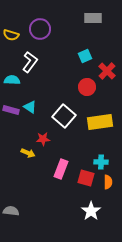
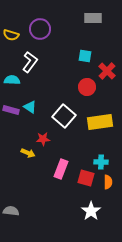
cyan square: rotated 32 degrees clockwise
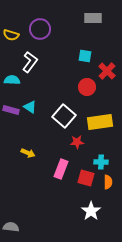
red star: moved 34 px right, 3 px down
gray semicircle: moved 16 px down
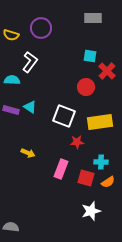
purple circle: moved 1 px right, 1 px up
cyan square: moved 5 px right
red circle: moved 1 px left
white square: rotated 20 degrees counterclockwise
orange semicircle: rotated 56 degrees clockwise
white star: rotated 18 degrees clockwise
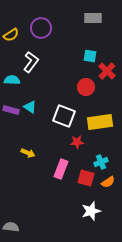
yellow semicircle: rotated 49 degrees counterclockwise
white L-shape: moved 1 px right
cyan cross: rotated 24 degrees counterclockwise
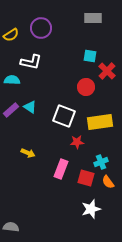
white L-shape: rotated 65 degrees clockwise
purple rectangle: rotated 56 degrees counterclockwise
orange semicircle: rotated 88 degrees clockwise
white star: moved 2 px up
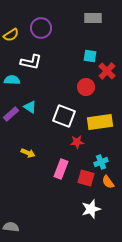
purple rectangle: moved 4 px down
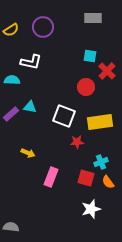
purple circle: moved 2 px right, 1 px up
yellow semicircle: moved 5 px up
cyan triangle: rotated 24 degrees counterclockwise
pink rectangle: moved 10 px left, 8 px down
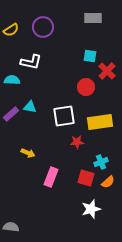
white square: rotated 30 degrees counterclockwise
orange semicircle: rotated 96 degrees counterclockwise
